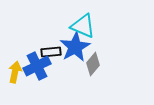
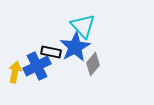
cyan triangle: rotated 24 degrees clockwise
black rectangle: rotated 18 degrees clockwise
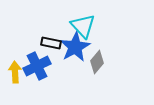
black rectangle: moved 9 px up
gray diamond: moved 4 px right, 2 px up
yellow arrow: rotated 15 degrees counterclockwise
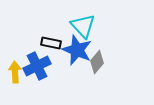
blue star: moved 2 px right, 3 px down; rotated 20 degrees counterclockwise
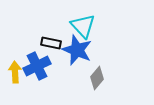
gray diamond: moved 16 px down
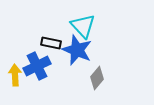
yellow arrow: moved 3 px down
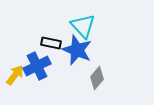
yellow arrow: rotated 40 degrees clockwise
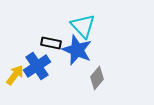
blue cross: rotated 8 degrees counterclockwise
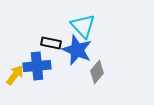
blue cross: rotated 28 degrees clockwise
gray diamond: moved 6 px up
